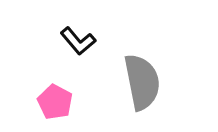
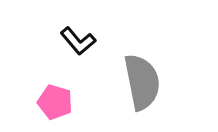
pink pentagon: rotated 12 degrees counterclockwise
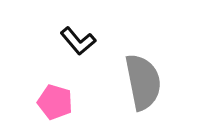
gray semicircle: moved 1 px right
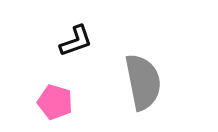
black L-shape: moved 2 px left; rotated 69 degrees counterclockwise
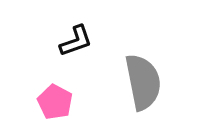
pink pentagon: rotated 12 degrees clockwise
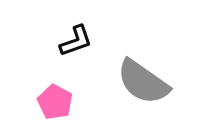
gray semicircle: rotated 136 degrees clockwise
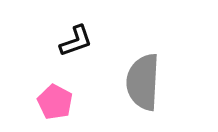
gray semicircle: rotated 58 degrees clockwise
